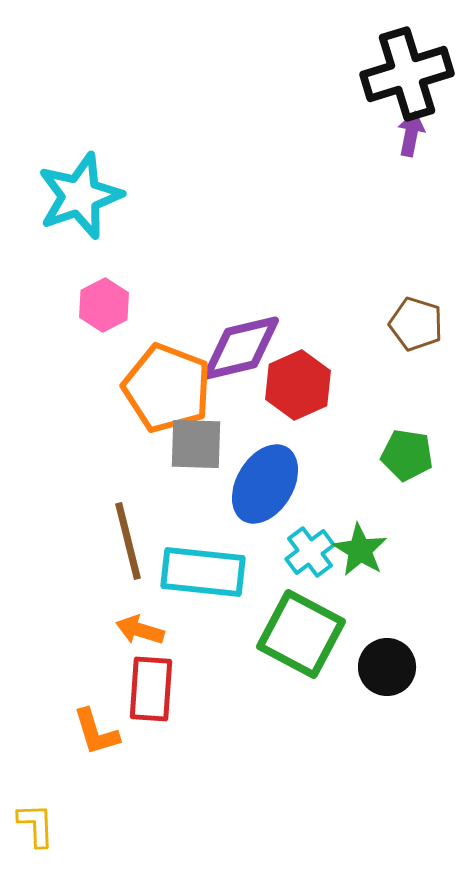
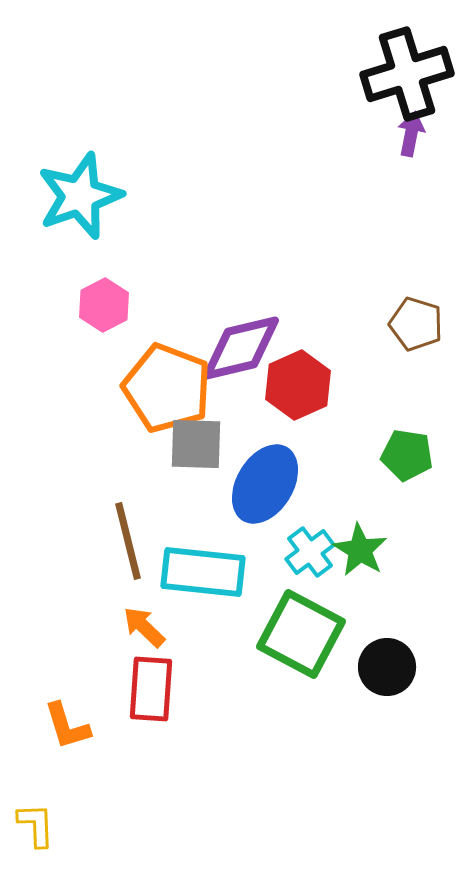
orange arrow: moved 4 px right, 3 px up; rotated 27 degrees clockwise
orange L-shape: moved 29 px left, 6 px up
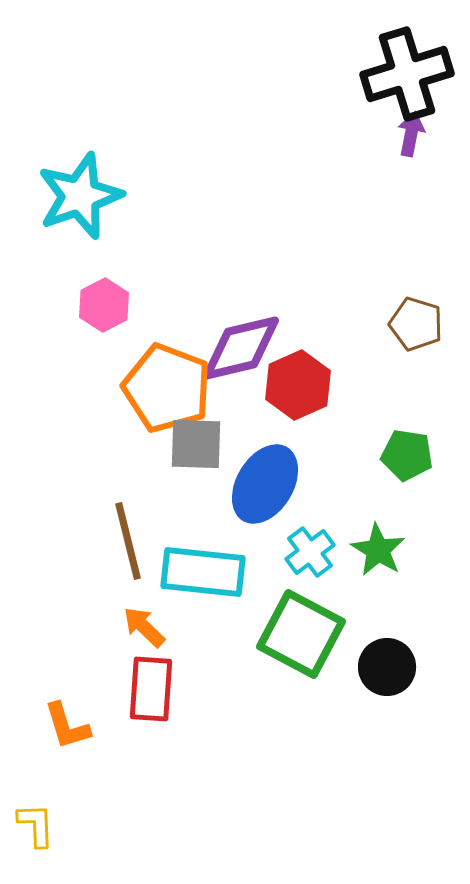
green star: moved 18 px right
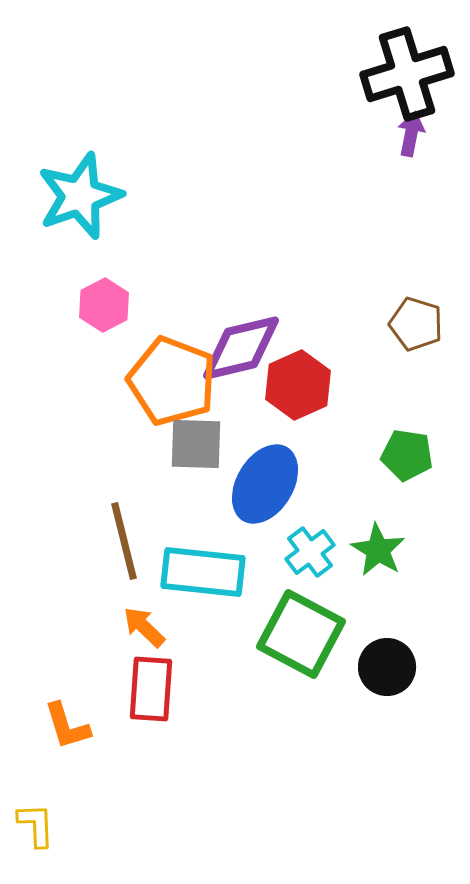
orange pentagon: moved 5 px right, 7 px up
brown line: moved 4 px left
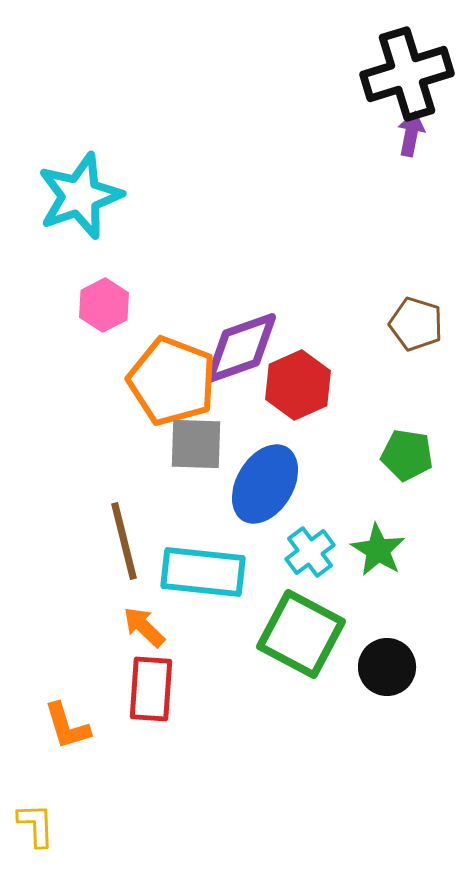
purple diamond: rotated 6 degrees counterclockwise
